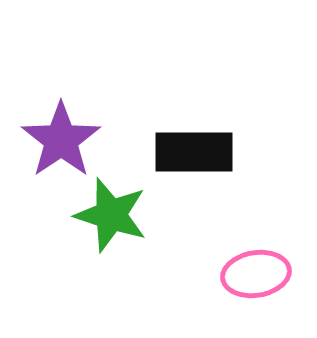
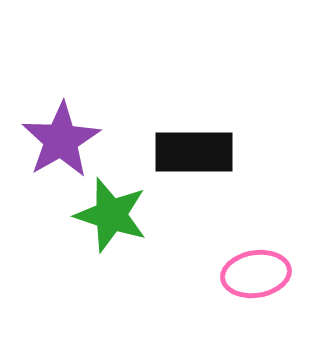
purple star: rotated 4 degrees clockwise
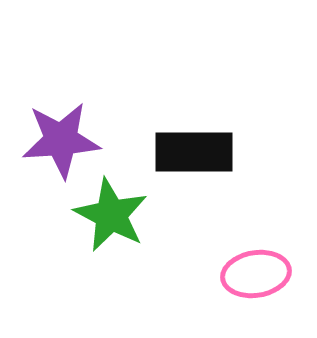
purple star: rotated 26 degrees clockwise
green star: rotated 10 degrees clockwise
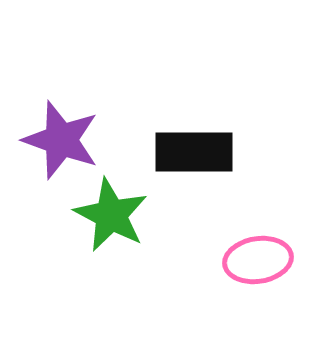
purple star: rotated 24 degrees clockwise
pink ellipse: moved 2 px right, 14 px up
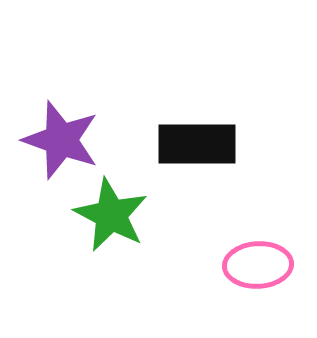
black rectangle: moved 3 px right, 8 px up
pink ellipse: moved 5 px down; rotated 6 degrees clockwise
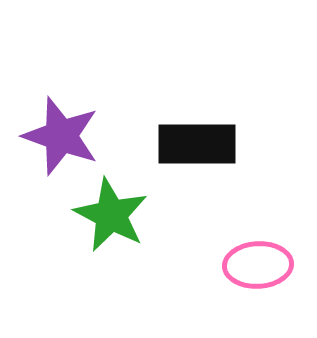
purple star: moved 4 px up
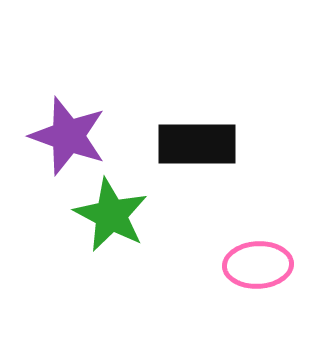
purple star: moved 7 px right
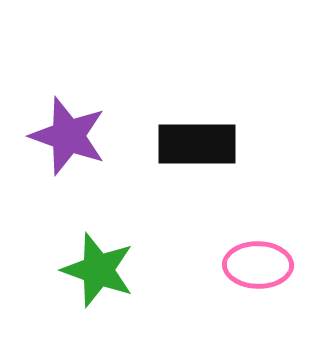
green star: moved 13 px left, 55 px down; rotated 8 degrees counterclockwise
pink ellipse: rotated 4 degrees clockwise
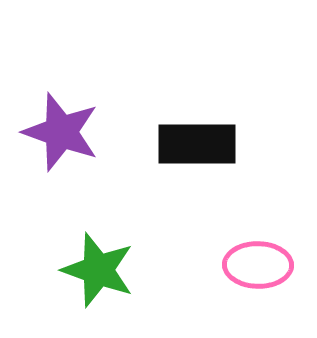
purple star: moved 7 px left, 4 px up
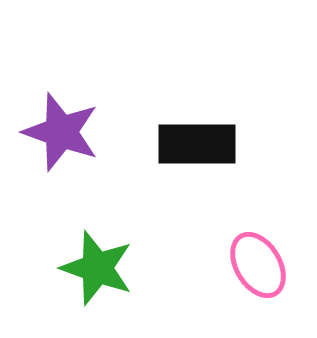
pink ellipse: rotated 58 degrees clockwise
green star: moved 1 px left, 2 px up
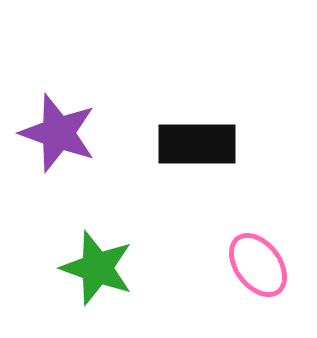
purple star: moved 3 px left, 1 px down
pink ellipse: rotated 6 degrees counterclockwise
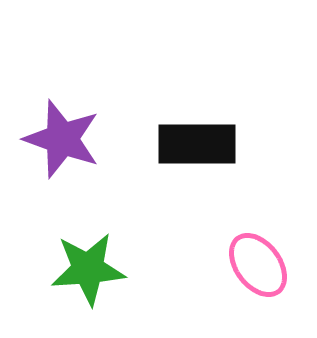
purple star: moved 4 px right, 6 px down
green star: moved 9 px left, 1 px down; rotated 24 degrees counterclockwise
